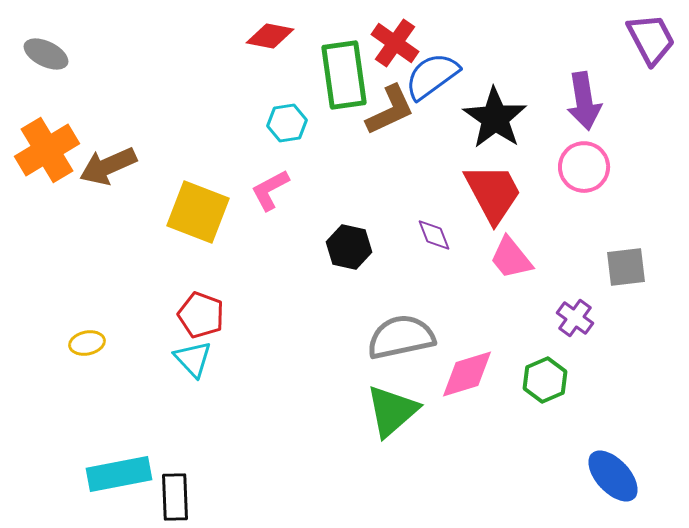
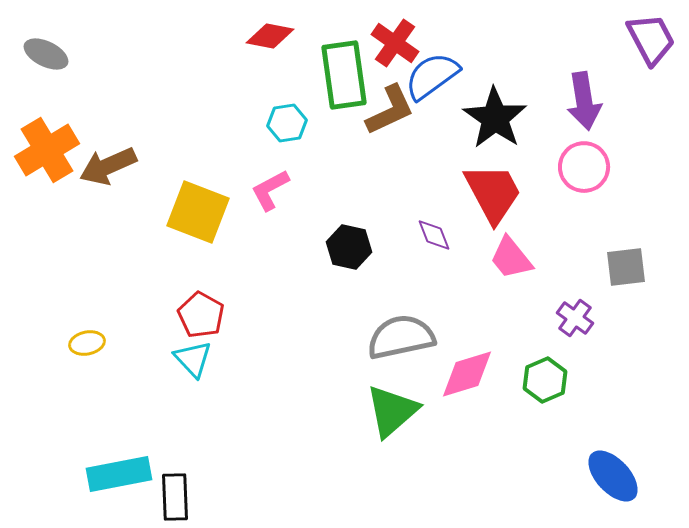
red pentagon: rotated 9 degrees clockwise
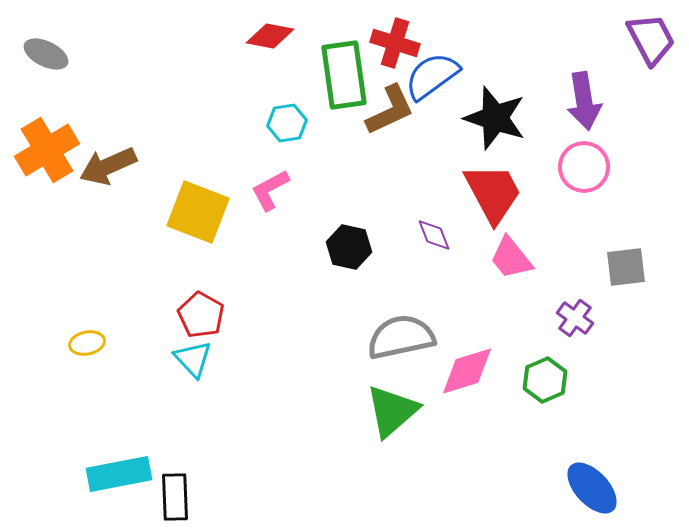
red cross: rotated 18 degrees counterclockwise
black star: rotated 16 degrees counterclockwise
pink diamond: moved 3 px up
blue ellipse: moved 21 px left, 12 px down
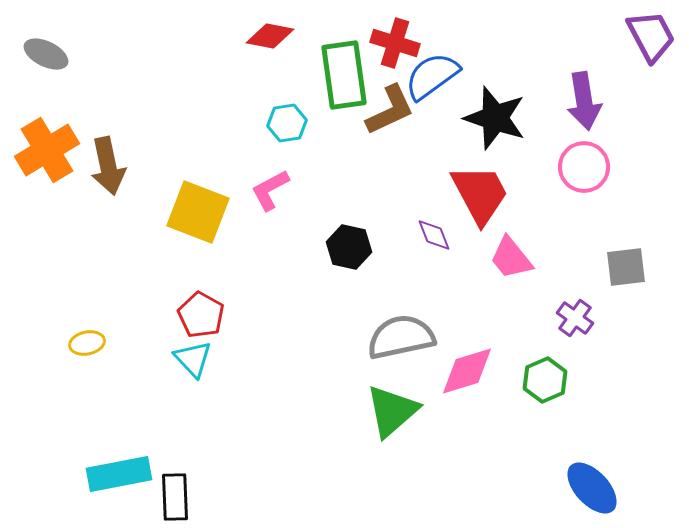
purple trapezoid: moved 3 px up
brown arrow: rotated 78 degrees counterclockwise
red trapezoid: moved 13 px left, 1 px down
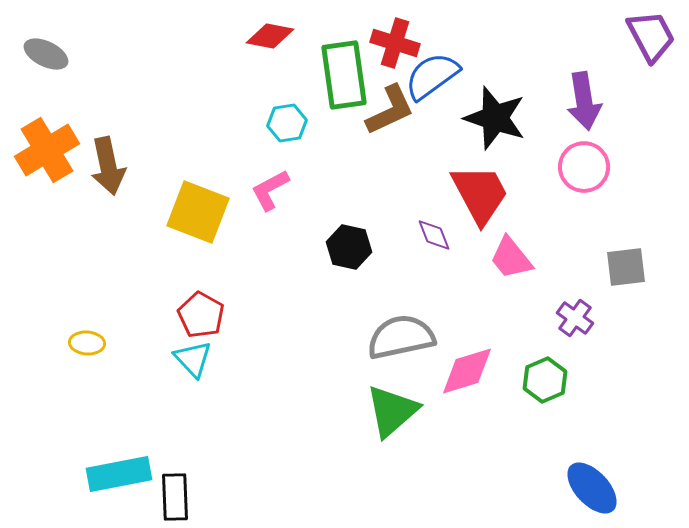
yellow ellipse: rotated 16 degrees clockwise
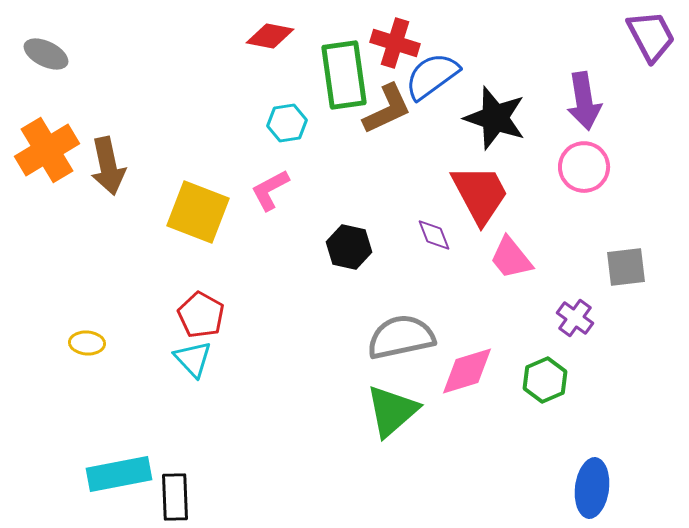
brown L-shape: moved 3 px left, 1 px up
blue ellipse: rotated 50 degrees clockwise
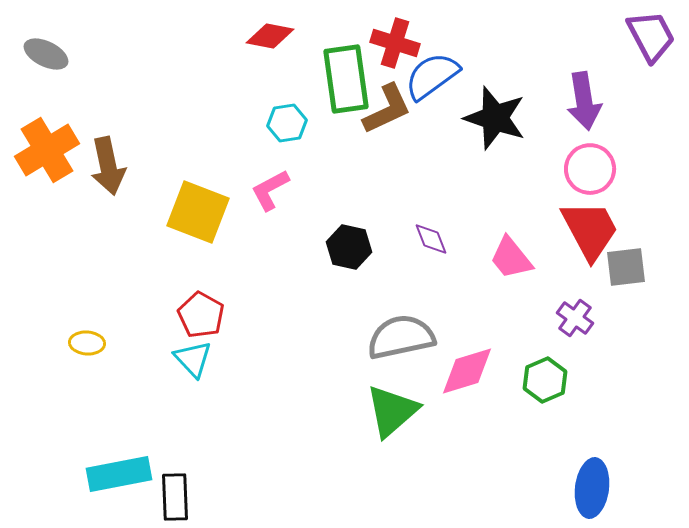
green rectangle: moved 2 px right, 4 px down
pink circle: moved 6 px right, 2 px down
red trapezoid: moved 110 px right, 36 px down
purple diamond: moved 3 px left, 4 px down
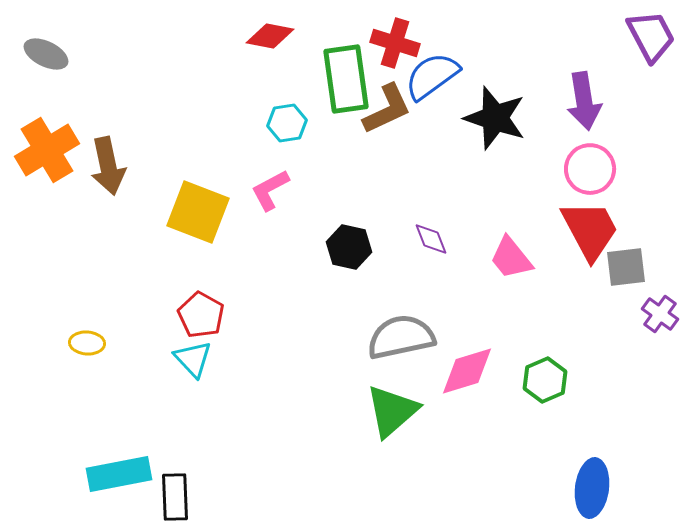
purple cross: moved 85 px right, 4 px up
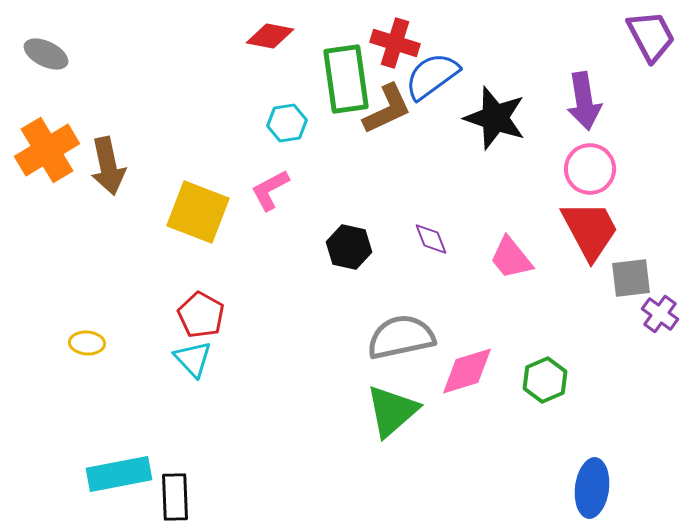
gray square: moved 5 px right, 11 px down
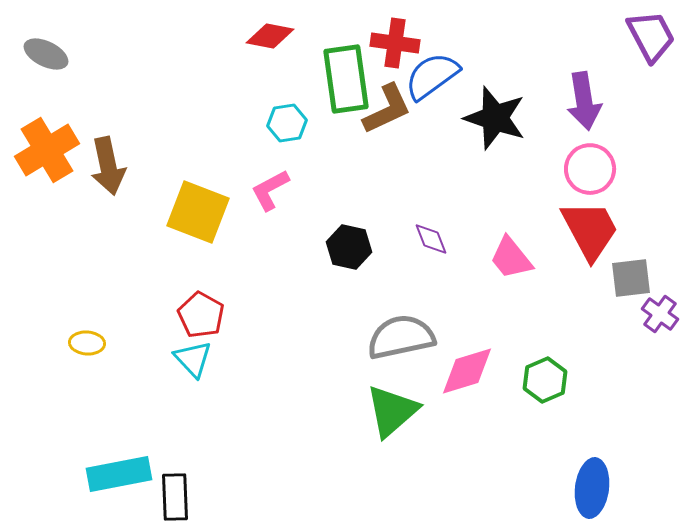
red cross: rotated 9 degrees counterclockwise
